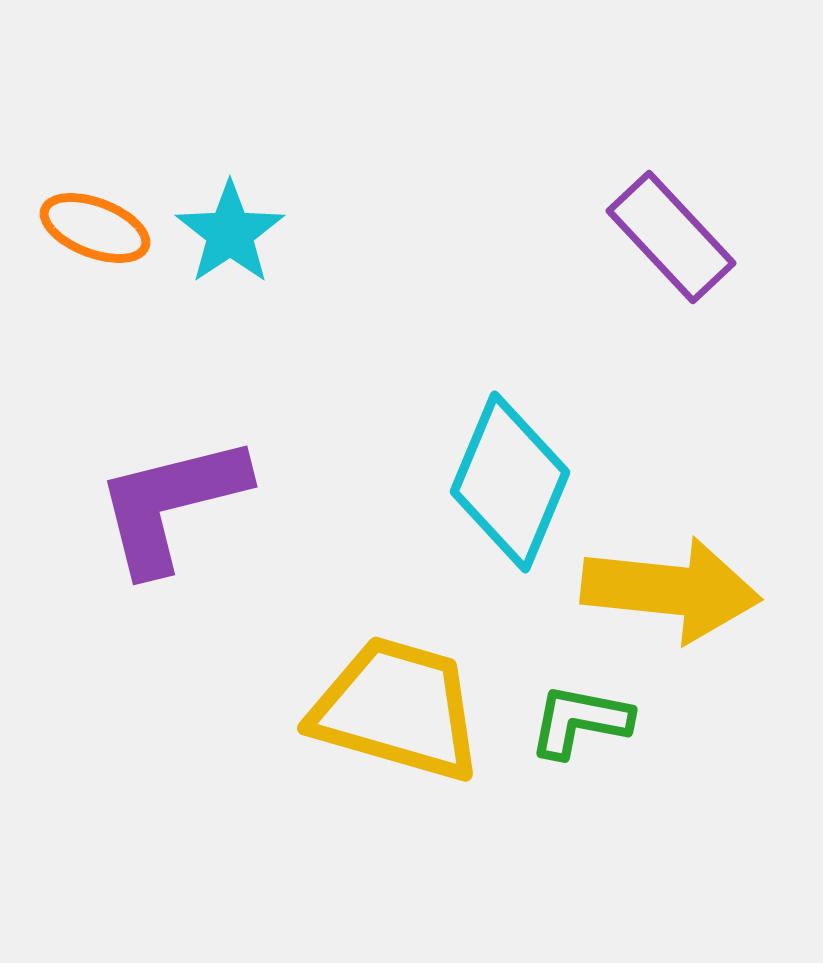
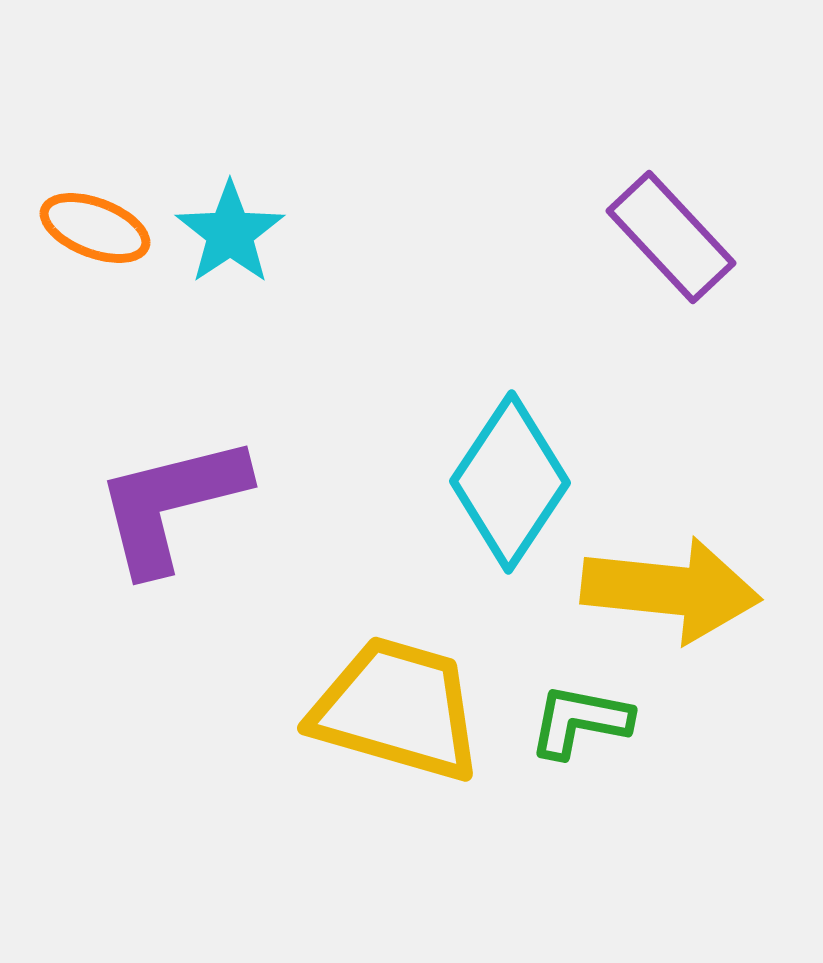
cyan diamond: rotated 11 degrees clockwise
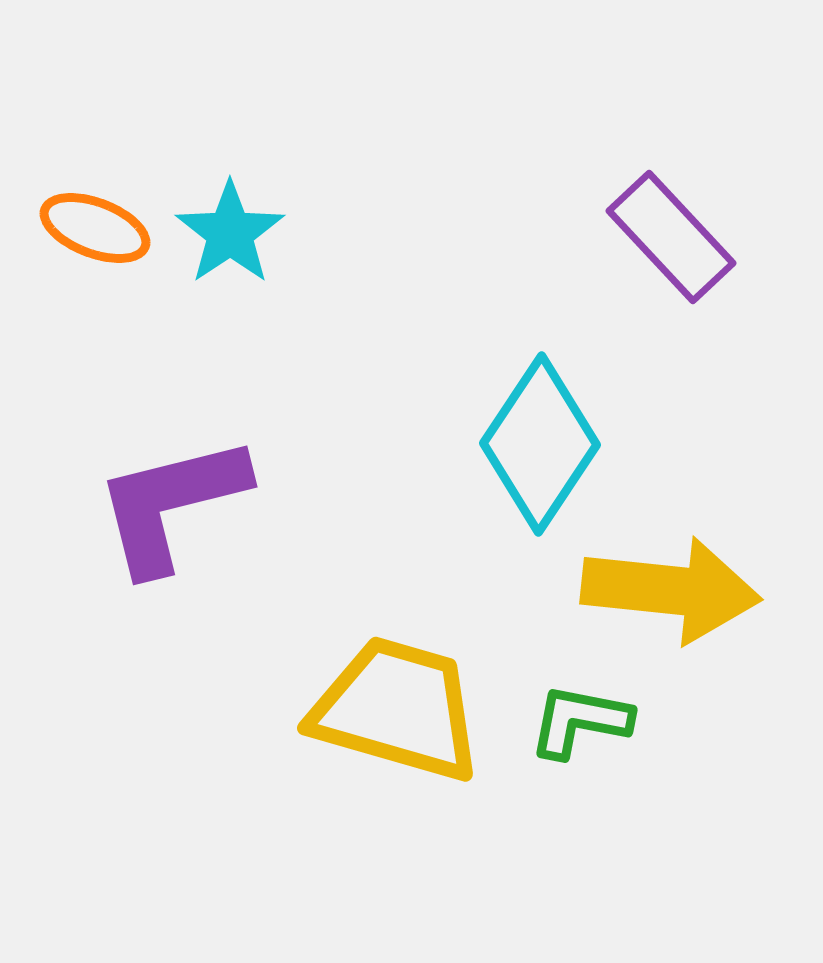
cyan diamond: moved 30 px right, 38 px up
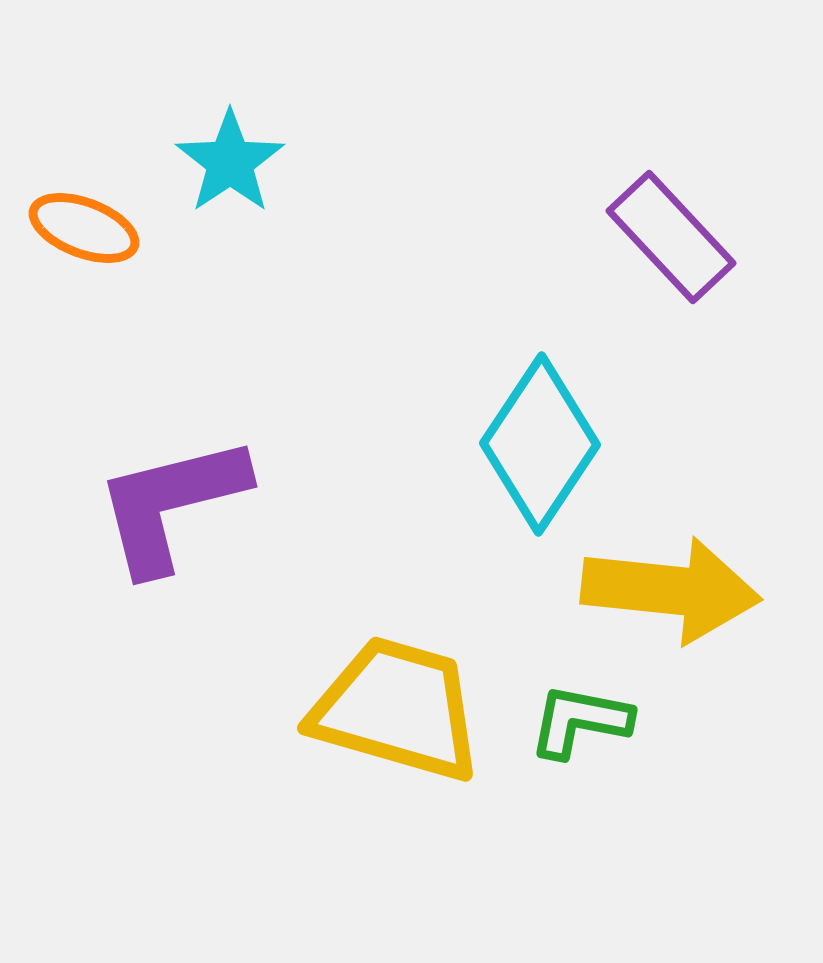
orange ellipse: moved 11 px left
cyan star: moved 71 px up
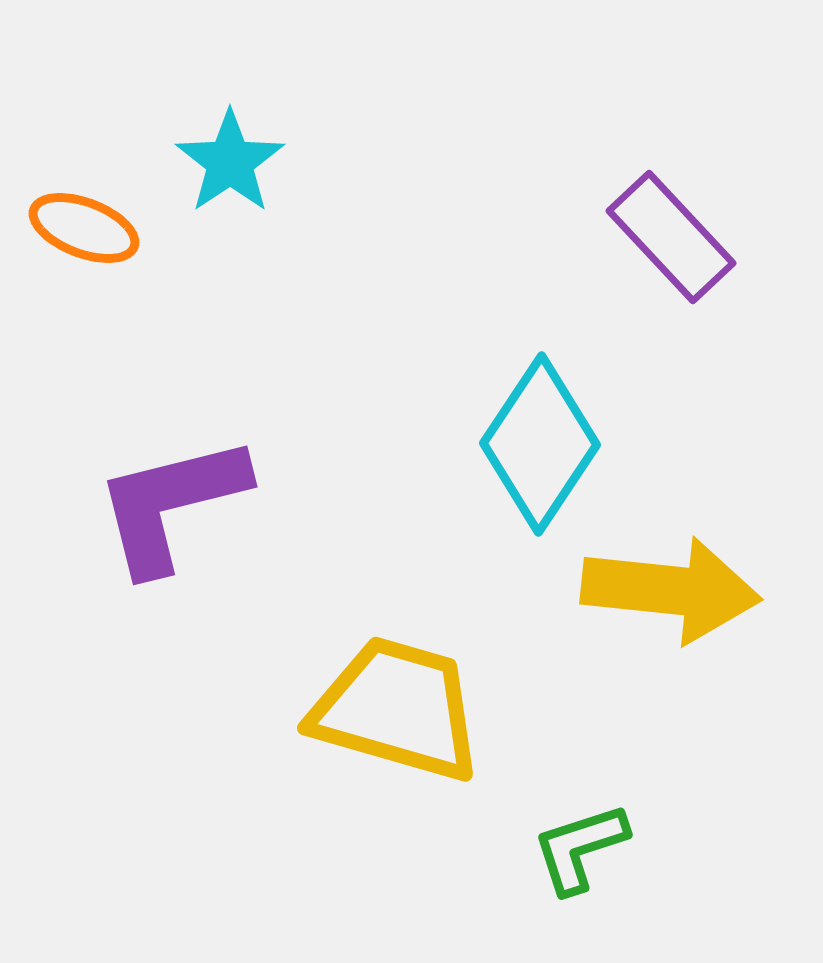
green L-shape: moved 127 px down; rotated 29 degrees counterclockwise
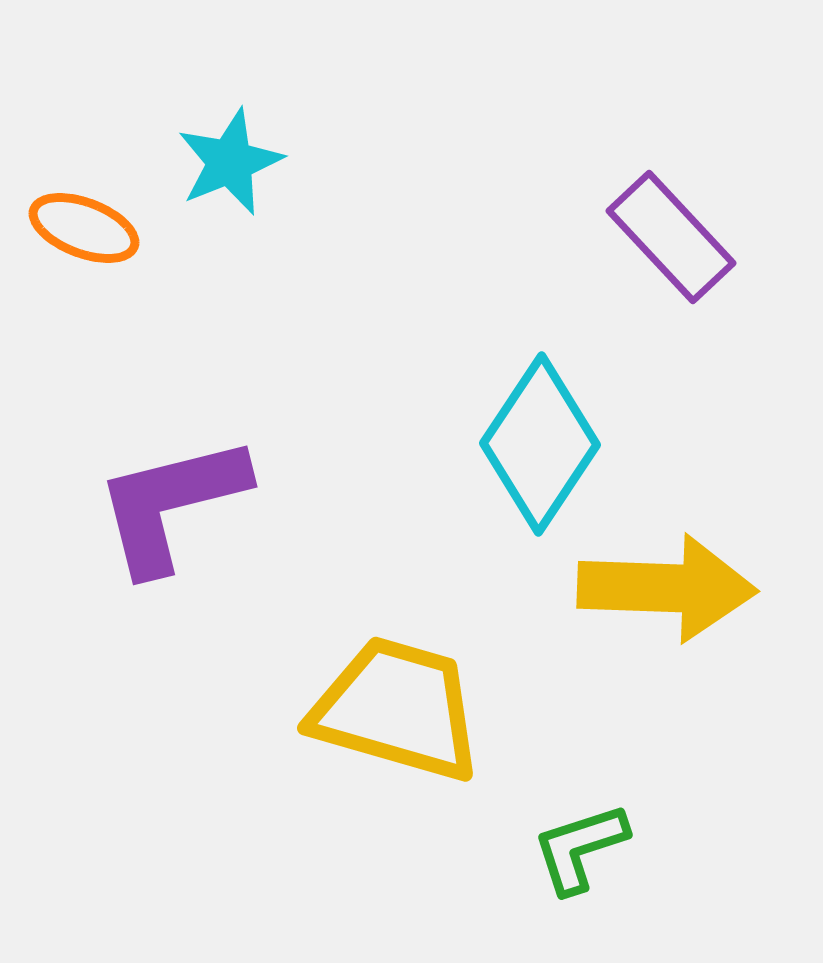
cyan star: rotated 12 degrees clockwise
yellow arrow: moved 4 px left, 2 px up; rotated 4 degrees counterclockwise
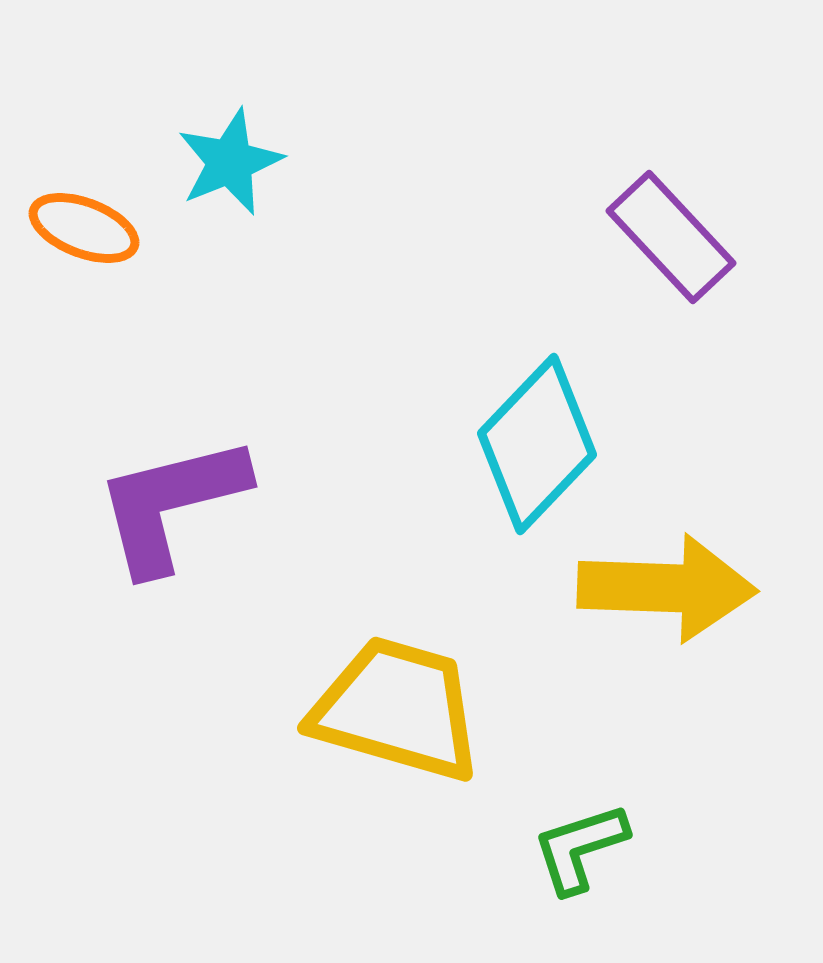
cyan diamond: moved 3 px left; rotated 10 degrees clockwise
